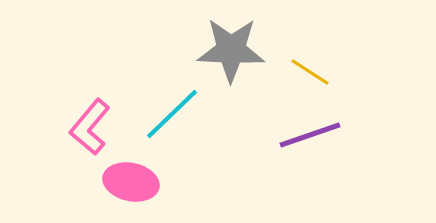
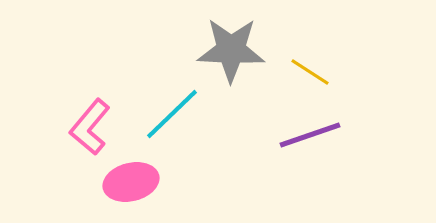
pink ellipse: rotated 26 degrees counterclockwise
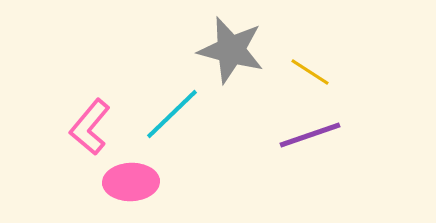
gray star: rotated 12 degrees clockwise
pink ellipse: rotated 12 degrees clockwise
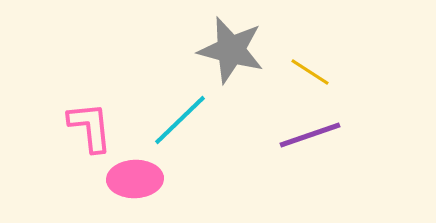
cyan line: moved 8 px right, 6 px down
pink L-shape: rotated 134 degrees clockwise
pink ellipse: moved 4 px right, 3 px up
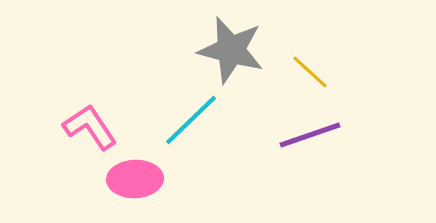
yellow line: rotated 9 degrees clockwise
cyan line: moved 11 px right
pink L-shape: rotated 28 degrees counterclockwise
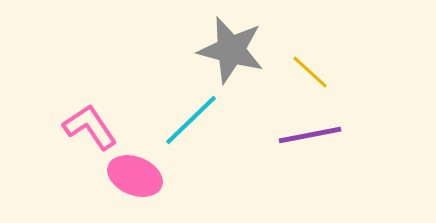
purple line: rotated 8 degrees clockwise
pink ellipse: moved 3 px up; rotated 24 degrees clockwise
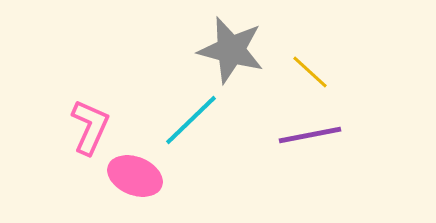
pink L-shape: rotated 58 degrees clockwise
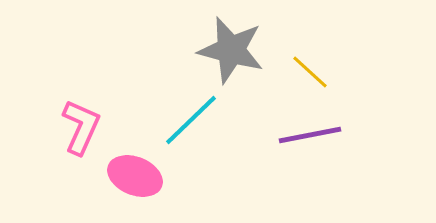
pink L-shape: moved 9 px left
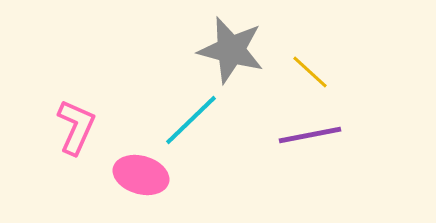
pink L-shape: moved 5 px left
pink ellipse: moved 6 px right, 1 px up; rotated 6 degrees counterclockwise
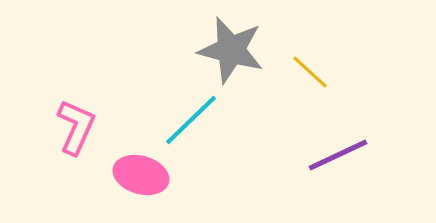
purple line: moved 28 px right, 20 px down; rotated 14 degrees counterclockwise
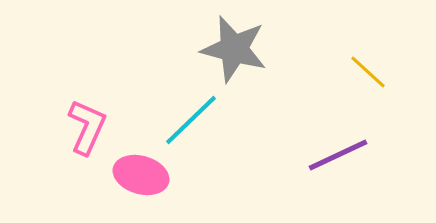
gray star: moved 3 px right, 1 px up
yellow line: moved 58 px right
pink L-shape: moved 11 px right
